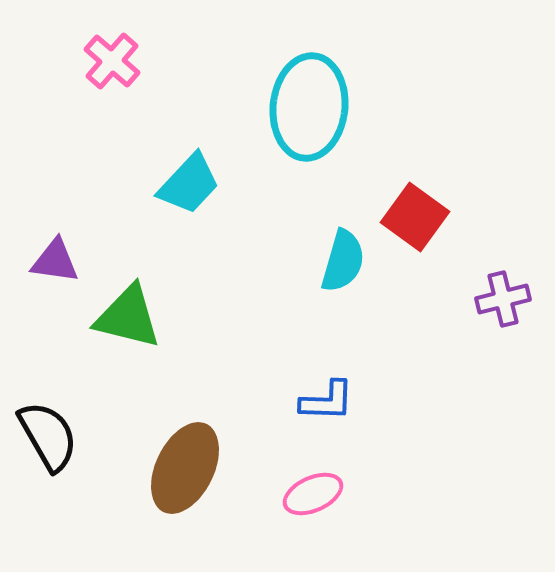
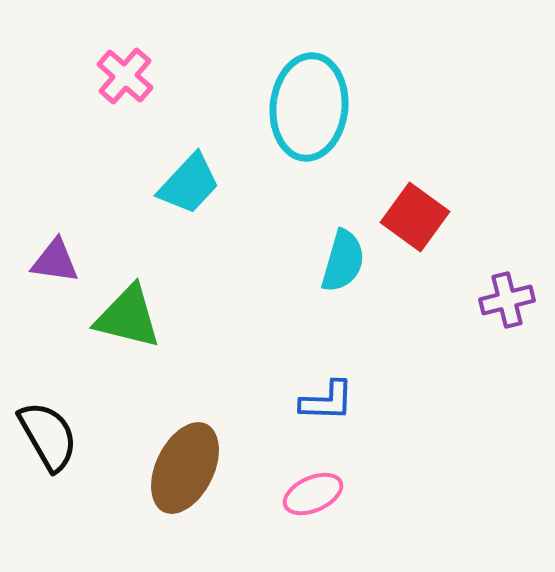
pink cross: moved 13 px right, 15 px down
purple cross: moved 4 px right, 1 px down
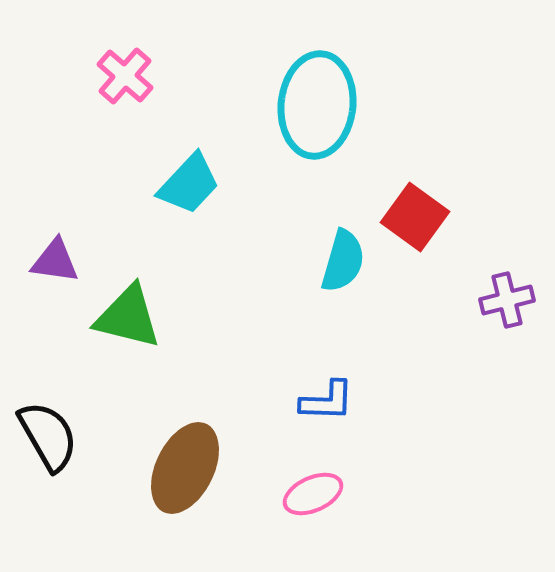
cyan ellipse: moved 8 px right, 2 px up
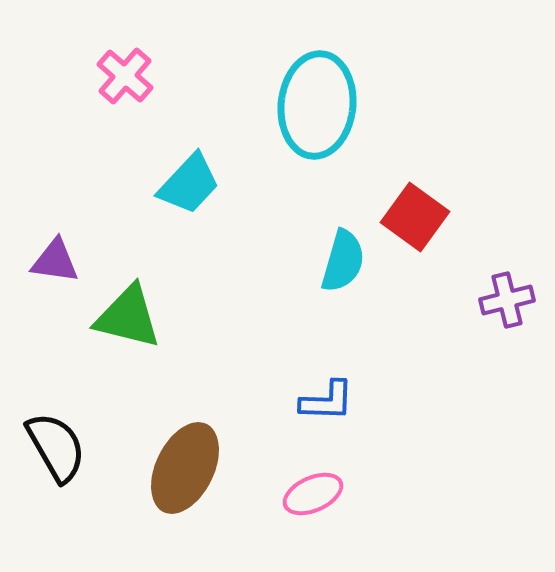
black semicircle: moved 8 px right, 11 px down
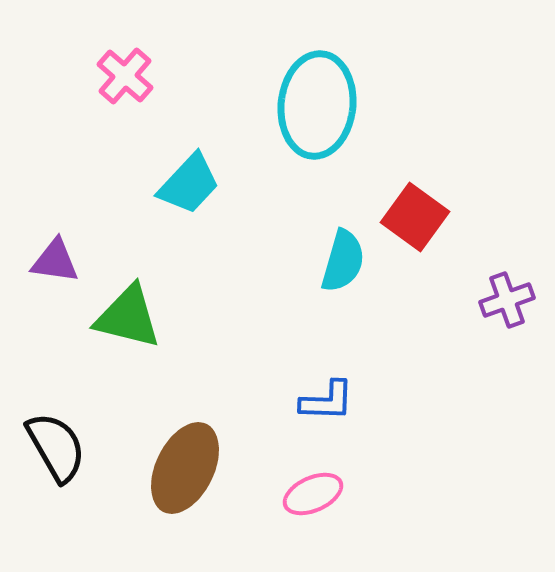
purple cross: rotated 6 degrees counterclockwise
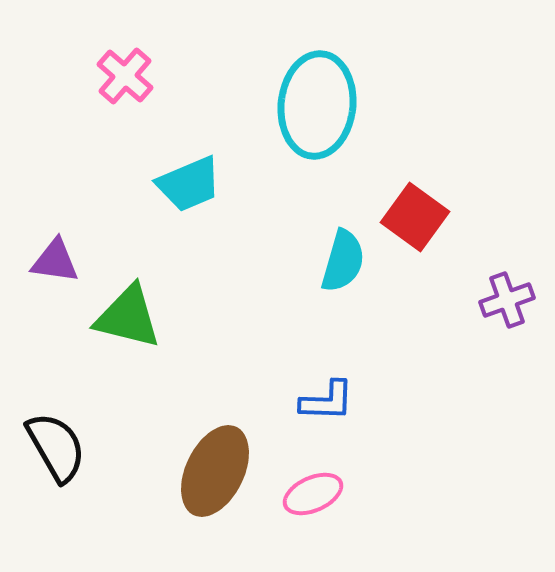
cyan trapezoid: rotated 24 degrees clockwise
brown ellipse: moved 30 px right, 3 px down
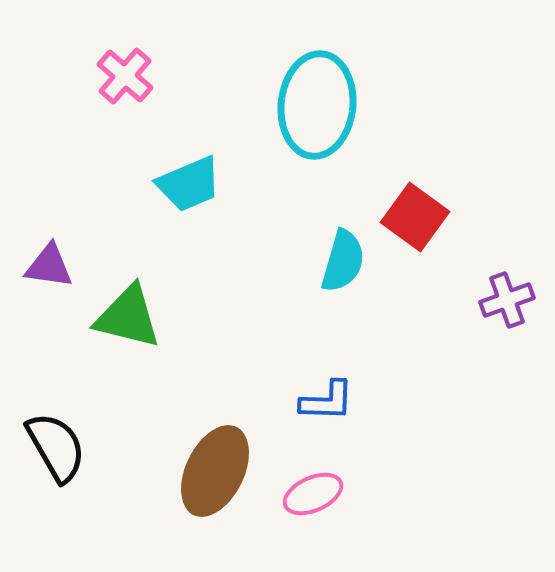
purple triangle: moved 6 px left, 5 px down
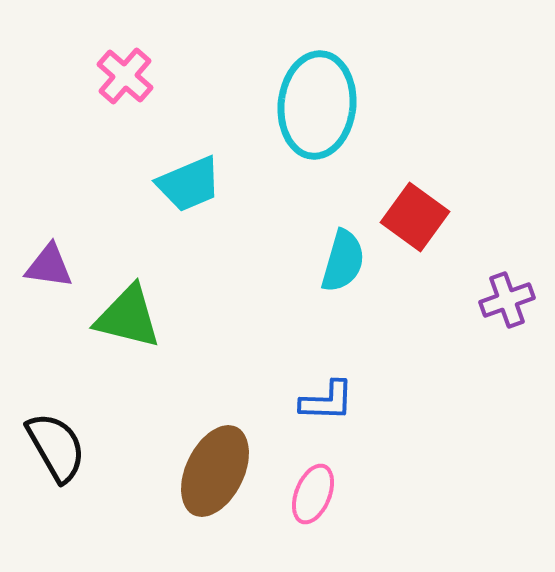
pink ellipse: rotated 44 degrees counterclockwise
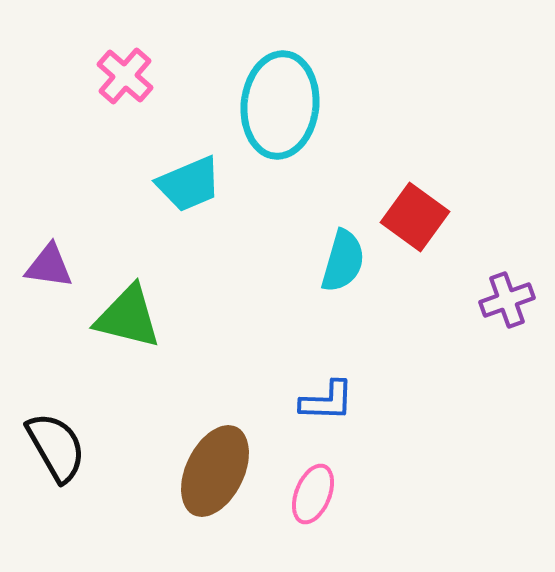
cyan ellipse: moved 37 px left
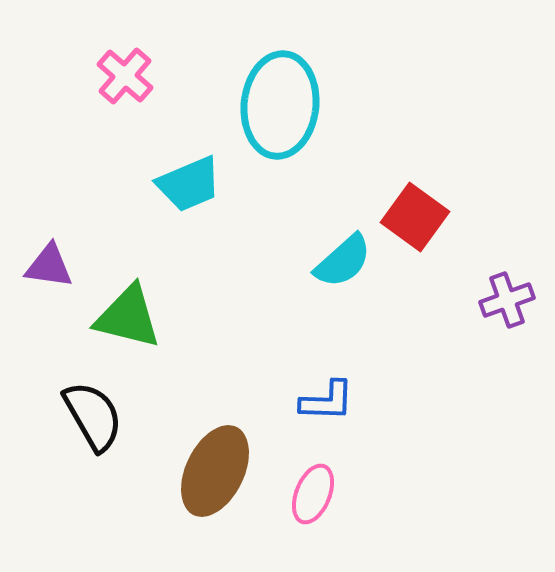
cyan semicircle: rotated 32 degrees clockwise
black semicircle: moved 37 px right, 31 px up
